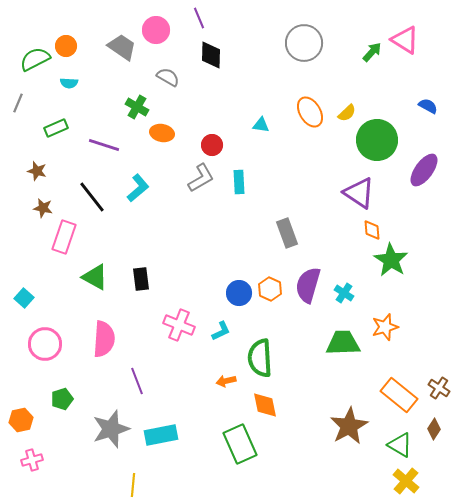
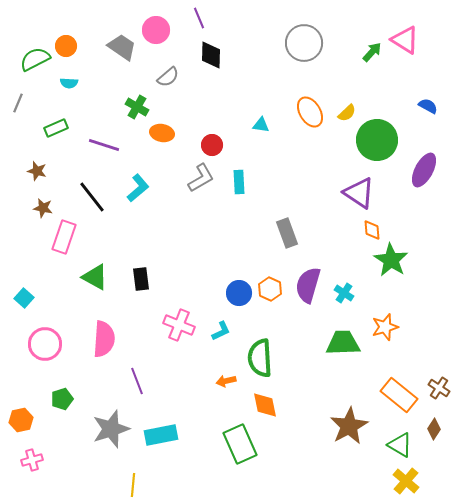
gray semicircle at (168, 77): rotated 110 degrees clockwise
purple ellipse at (424, 170): rotated 8 degrees counterclockwise
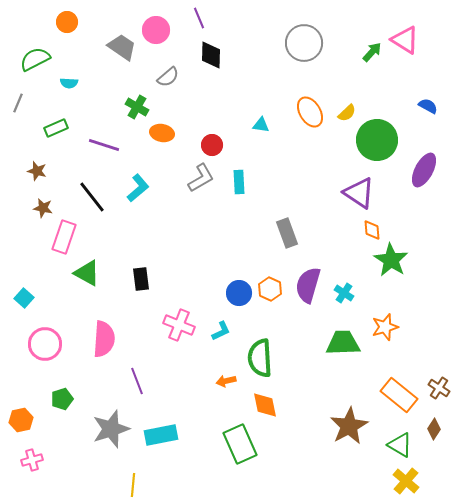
orange circle at (66, 46): moved 1 px right, 24 px up
green triangle at (95, 277): moved 8 px left, 4 px up
